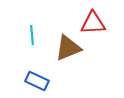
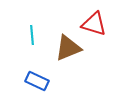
red triangle: moved 1 px right, 1 px down; rotated 20 degrees clockwise
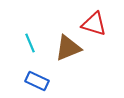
cyan line: moved 2 px left, 8 px down; rotated 18 degrees counterclockwise
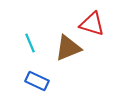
red triangle: moved 2 px left
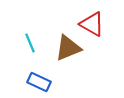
red triangle: rotated 12 degrees clockwise
blue rectangle: moved 2 px right, 1 px down
